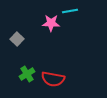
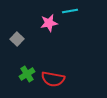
pink star: moved 2 px left; rotated 12 degrees counterclockwise
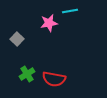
red semicircle: moved 1 px right
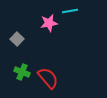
green cross: moved 5 px left, 2 px up; rotated 35 degrees counterclockwise
red semicircle: moved 6 px left, 1 px up; rotated 140 degrees counterclockwise
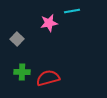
cyan line: moved 2 px right
green cross: rotated 21 degrees counterclockwise
red semicircle: rotated 65 degrees counterclockwise
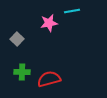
red semicircle: moved 1 px right, 1 px down
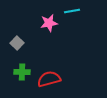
gray square: moved 4 px down
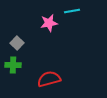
green cross: moved 9 px left, 7 px up
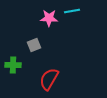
pink star: moved 5 px up; rotated 12 degrees clockwise
gray square: moved 17 px right, 2 px down; rotated 24 degrees clockwise
red semicircle: rotated 45 degrees counterclockwise
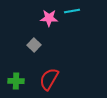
gray square: rotated 24 degrees counterclockwise
green cross: moved 3 px right, 16 px down
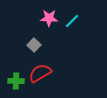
cyan line: moved 10 px down; rotated 35 degrees counterclockwise
red semicircle: moved 9 px left, 6 px up; rotated 30 degrees clockwise
